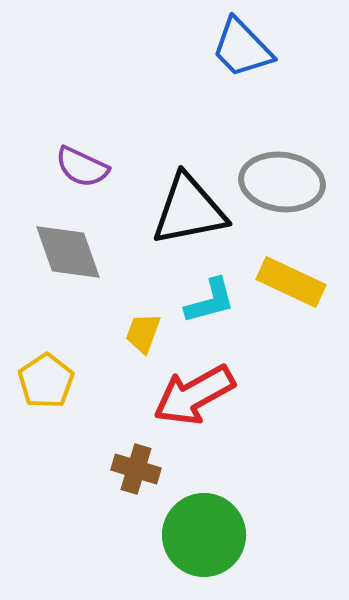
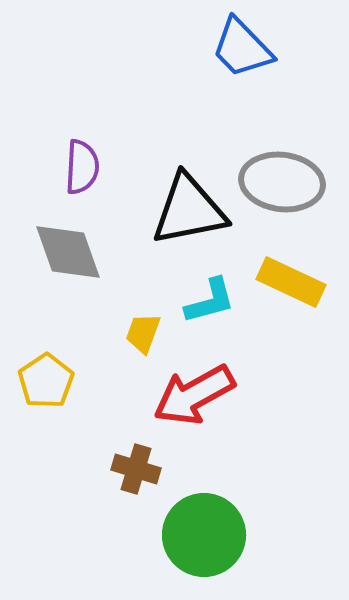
purple semicircle: rotated 112 degrees counterclockwise
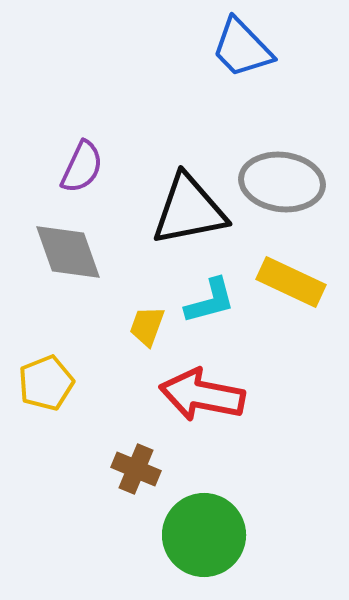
purple semicircle: rotated 22 degrees clockwise
yellow trapezoid: moved 4 px right, 7 px up
yellow pentagon: moved 2 px down; rotated 12 degrees clockwise
red arrow: moved 8 px right; rotated 40 degrees clockwise
brown cross: rotated 6 degrees clockwise
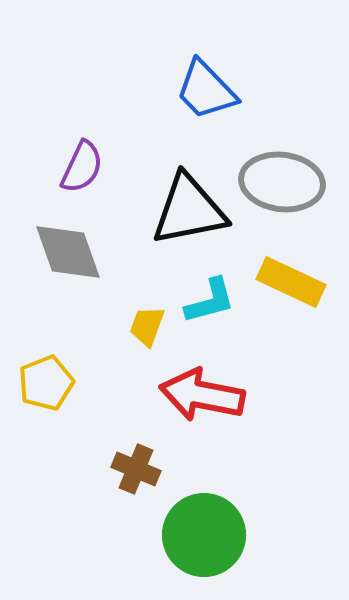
blue trapezoid: moved 36 px left, 42 px down
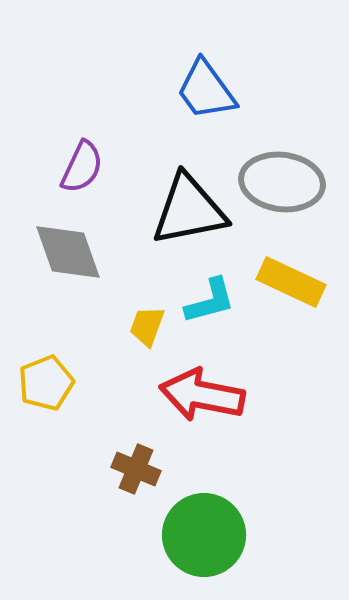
blue trapezoid: rotated 8 degrees clockwise
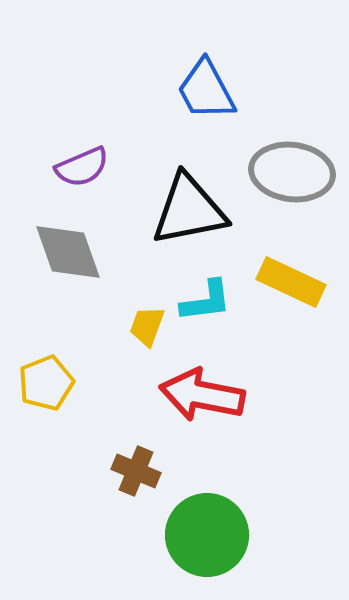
blue trapezoid: rotated 8 degrees clockwise
purple semicircle: rotated 42 degrees clockwise
gray ellipse: moved 10 px right, 10 px up
cyan L-shape: moved 4 px left; rotated 8 degrees clockwise
brown cross: moved 2 px down
green circle: moved 3 px right
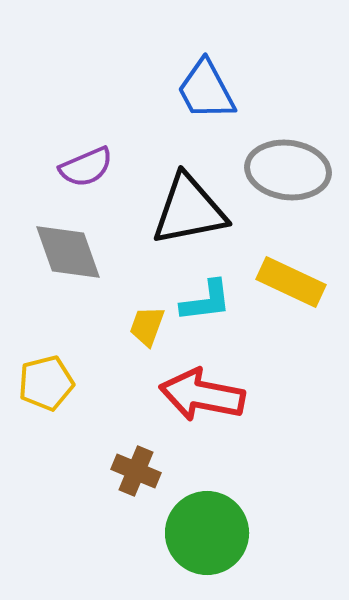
purple semicircle: moved 4 px right
gray ellipse: moved 4 px left, 2 px up
yellow pentagon: rotated 8 degrees clockwise
green circle: moved 2 px up
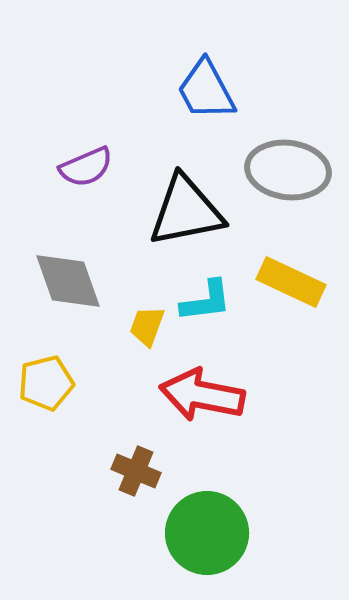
black triangle: moved 3 px left, 1 px down
gray diamond: moved 29 px down
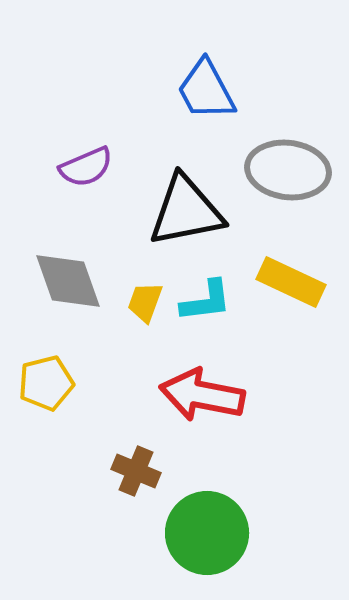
yellow trapezoid: moved 2 px left, 24 px up
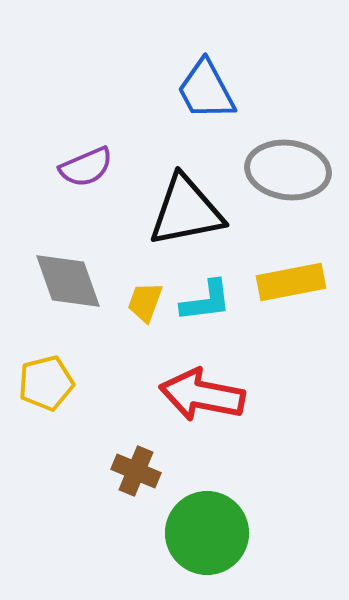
yellow rectangle: rotated 36 degrees counterclockwise
